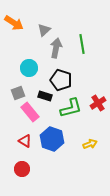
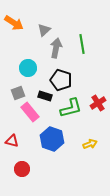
cyan circle: moved 1 px left
red triangle: moved 13 px left; rotated 16 degrees counterclockwise
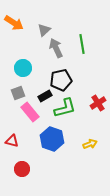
gray arrow: rotated 36 degrees counterclockwise
cyan circle: moved 5 px left
black pentagon: rotated 30 degrees counterclockwise
black rectangle: rotated 48 degrees counterclockwise
green L-shape: moved 6 px left
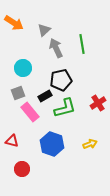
blue hexagon: moved 5 px down
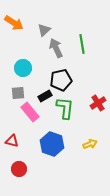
gray square: rotated 16 degrees clockwise
green L-shape: rotated 70 degrees counterclockwise
red circle: moved 3 px left
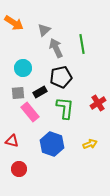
black pentagon: moved 3 px up
black rectangle: moved 5 px left, 4 px up
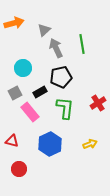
orange arrow: rotated 48 degrees counterclockwise
gray square: moved 3 px left; rotated 24 degrees counterclockwise
blue hexagon: moved 2 px left; rotated 15 degrees clockwise
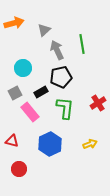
gray arrow: moved 1 px right, 2 px down
black rectangle: moved 1 px right
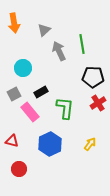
orange arrow: rotated 96 degrees clockwise
gray arrow: moved 2 px right, 1 px down
black pentagon: moved 32 px right; rotated 15 degrees clockwise
gray square: moved 1 px left, 1 px down
yellow arrow: rotated 32 degrees counterclockwise
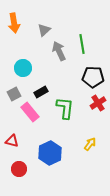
blue hexagon: moved 9 px down
